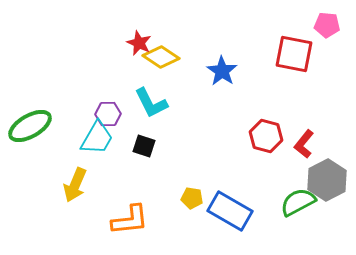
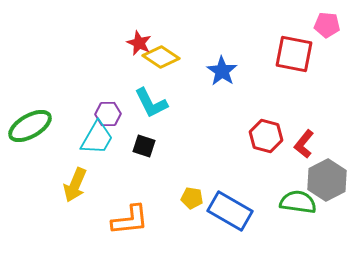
green semicircle: rotated 36 degrees clockwise
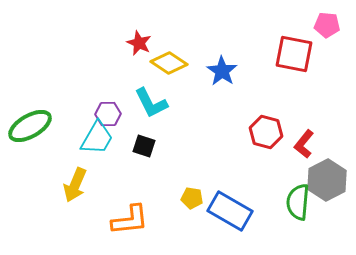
yellow diamond: moved 8 px right, 6 px down
red hexagon: moved 4 px up
green semicircle: rotated 93 degrees counterclockwise
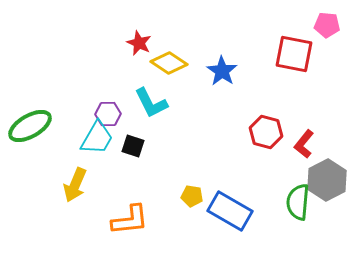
black square: moved 11 px left
yellow pentagon: moved 2 px up
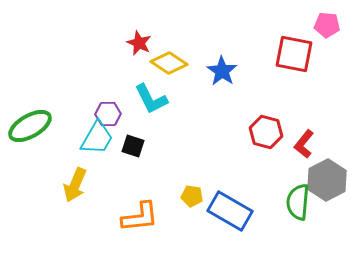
cyan L-shape: moved 4 px up
orange L-shape: moved 10 px right, 3 px up
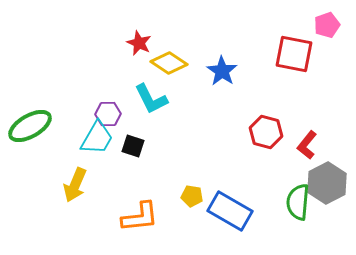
pink pentagon: rotated 25 degrees counterclockwise
red L-shape: moved 3 px right, 1 px down
gray hexagon: moved 3 px down
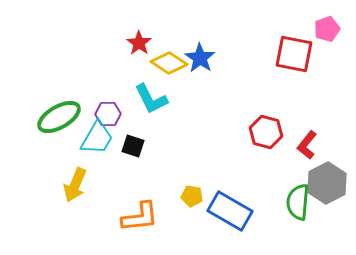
pink pentagon: moved 4 px down
red star: rotated 10 degrees clockwise
blue star: moved 22 px left, 13 px up
green ellipse: moved 29 px right, 9 px up
